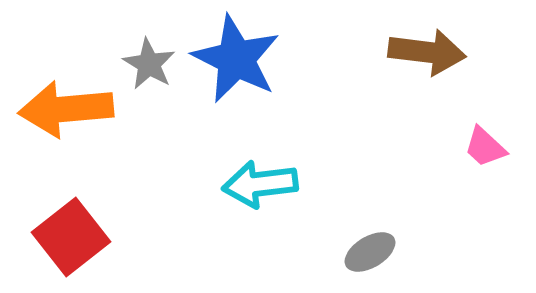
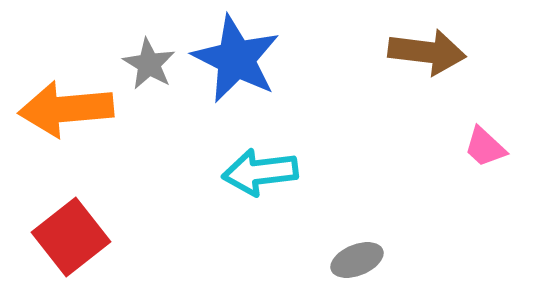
cyan arrow: moved 12 px up
gray ellipse: moved 13 px left, 8 px down; rotated 9 degrees clockwise
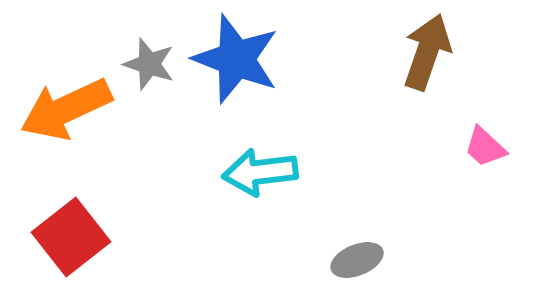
brown arrow: rotated 78 degrees counterclockwise
blue star: rotated 6 degrees counterclockwise
gray star: rotated 12 degrees counterclockwise
orange arrow: rotated 20 degrees counterclockwise
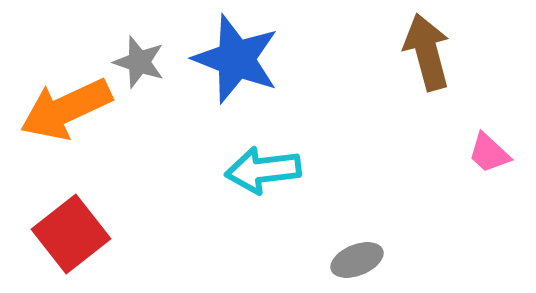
brown arrow: rotated 34 degrees counterclockwise
gray star: moved 10 px left, 2 px up
pink trapezoid: moved 4 px right, 6 px down
cyan arrow: moved 3 px right, 2 px up
red square: moved 3 px up
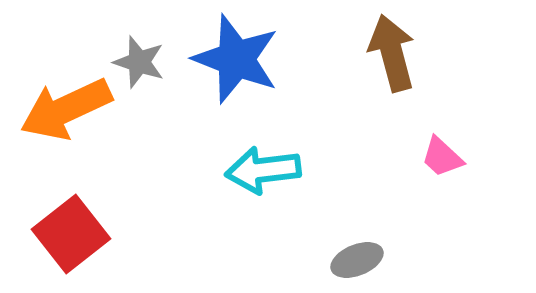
brown arrow: moved 35 px left, 1 px down
pink trapezoid: moved 47 px left, 4 px down
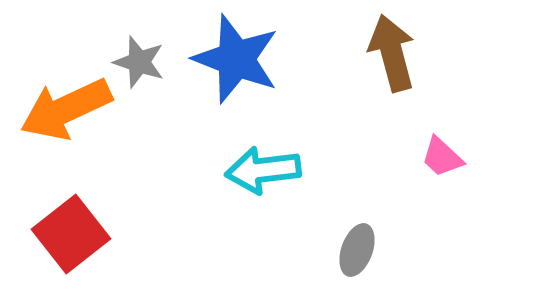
gray ellipse: moved 10 px up; rotated 48 degrees counterclockwise
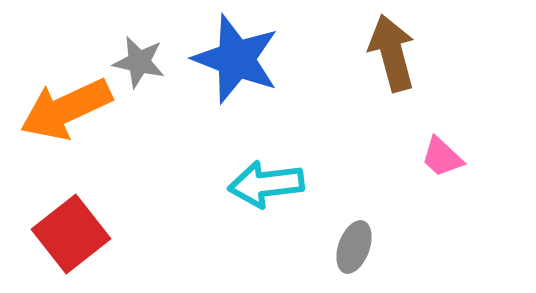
gray star: rotated 6 degrees counterclockwise
cyan arrow: moved 3 px right, 14 px down
gray ellipse: moved 3 px left, 3 px up
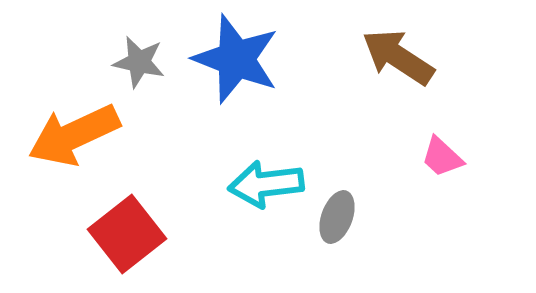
brown arrow: moved 6 px right, 4 px down; rotated 42 degrees counterclockwise
orange arrow: moved 8 px right, 26 px down
red square: moved 56 px right
gray ellipse: moved 17 px left, 30 px up
